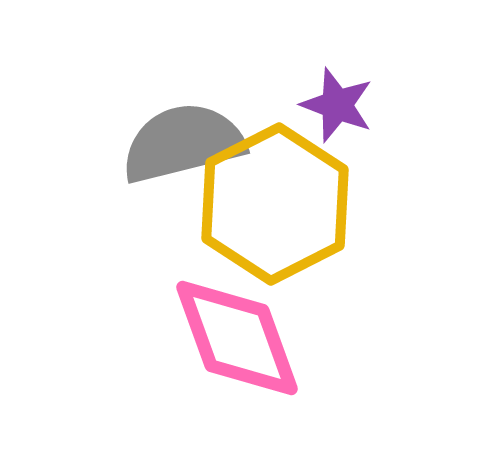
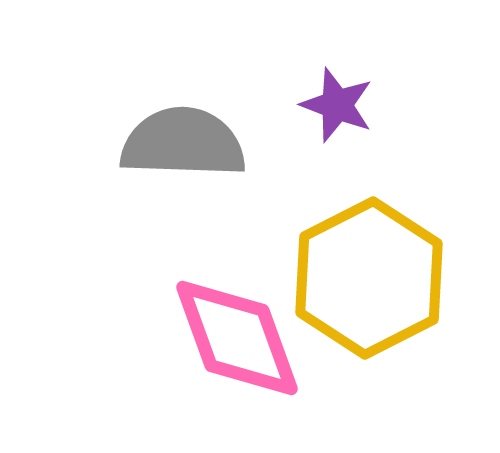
gray semicircle: rotated 16 degrees clockwise
yellow hexagon: moved 94 px right, 74 px down
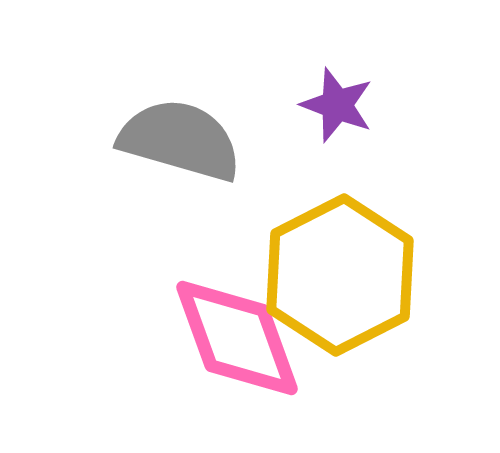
gray semicircle: moved 3 px left, 3 px up; rotated 14 degrees clockwise
yellow hexagon: moved 29 px left, 3 px up
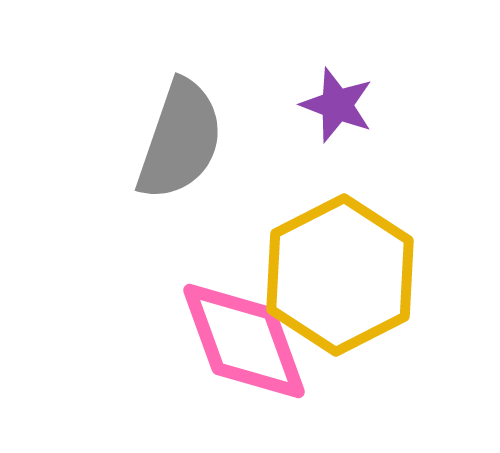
gray semicircle: rotated 93 degrees clockwise
pink diamond: moved 7 px right, 3 px down
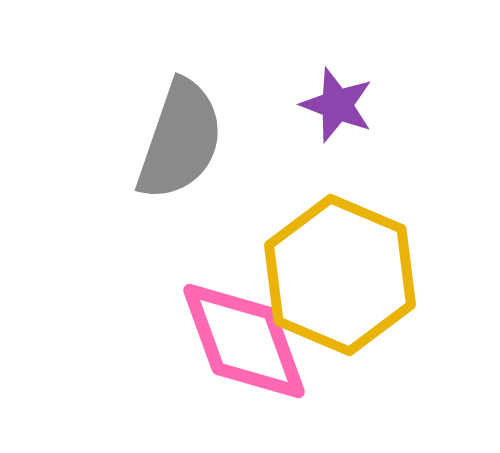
yellow hexagon: rotated 10 degrees counterclockwise
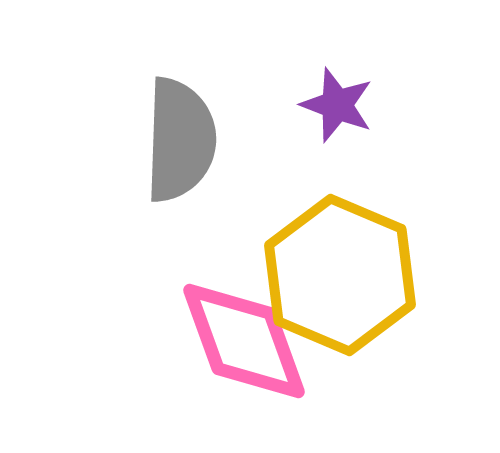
gray semicircle: rotated 17 degrees counterclockwise
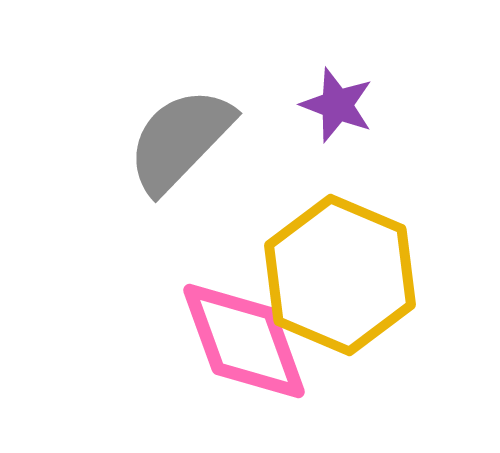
gray semicircle: rotated 138 degrees counterclockwise
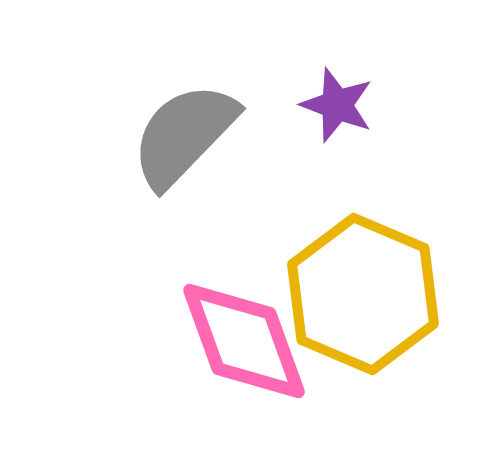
gray semicircle: moved 4 px right, 5 px up
yellow hexagon: moved 23 px right, 19 px down
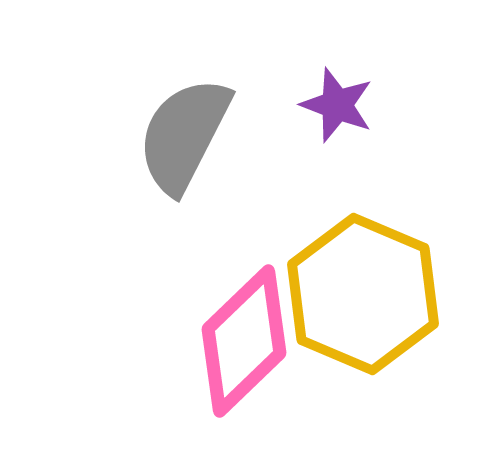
gray semicircle: rotated 17 degrees counterclockwise
pink diamond: rotated 66 degrees clockwise
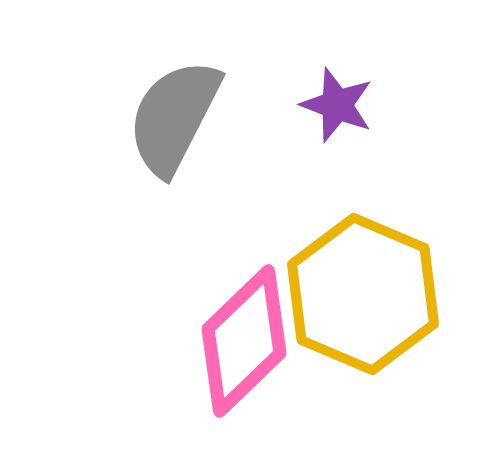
gray semicircle: moved 10 px left, 18 px up
